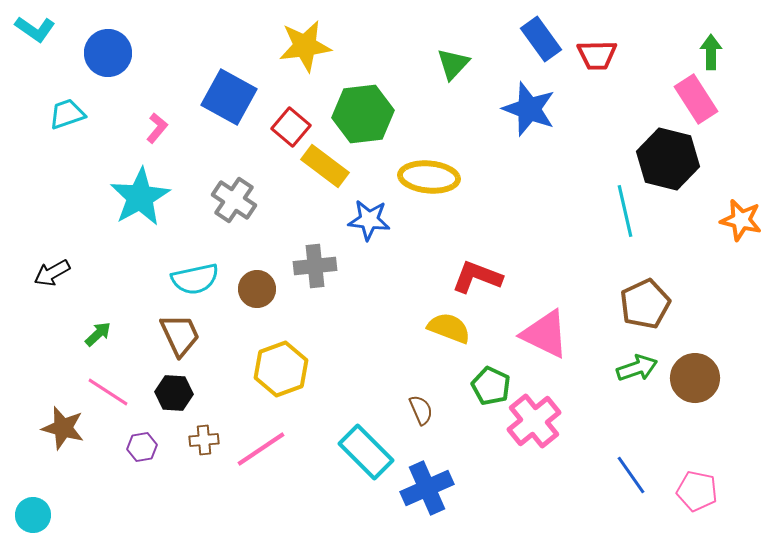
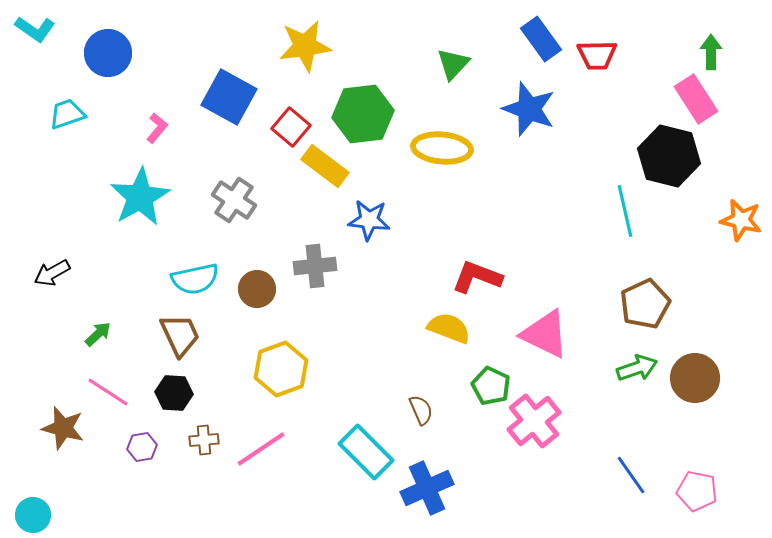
black hexagon at (668, 159): moved 1 px right, 3 px up
yellow ellipse at (429, 177): moved 13 px right, 29 px up
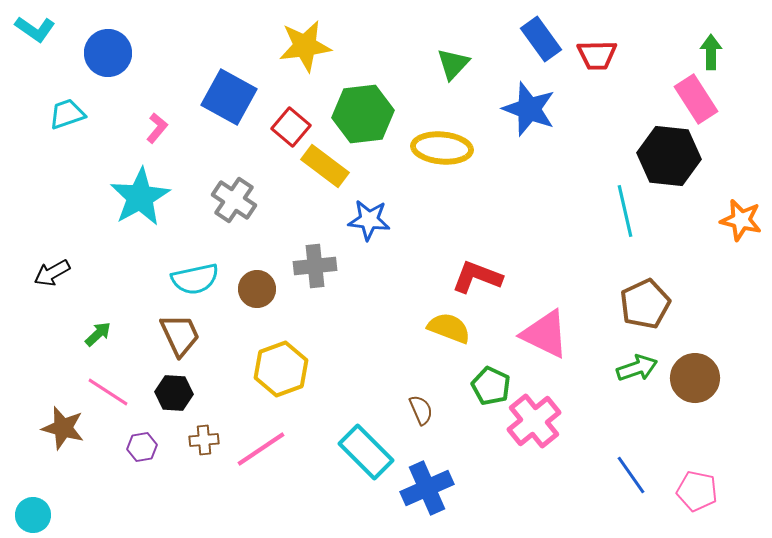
black hexagon at (669, 156): rotated 8 degrees counterclockwise
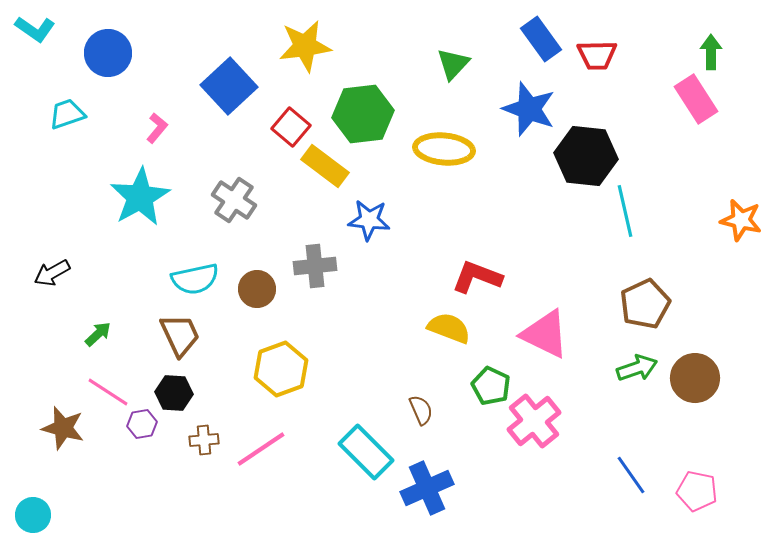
blue square at (229, 97): moved 11 px up; rotated 18 degrees clockwise
yellow ellipse at (442, 148): moved 2 px right, 1 px down
black hexagon at (669, 156): moved 83 px left
purple hexagon at (142, 447): moved 23 px up
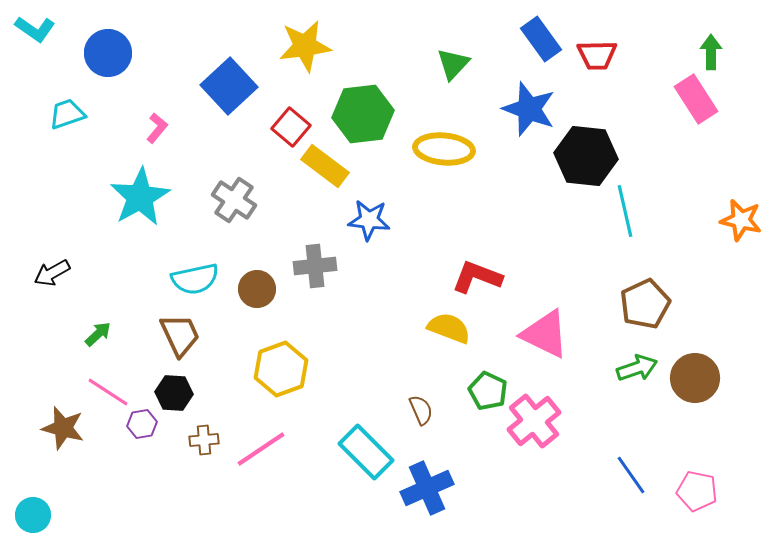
green pentagon at (491, 386): moved 3 px left, 5 px down
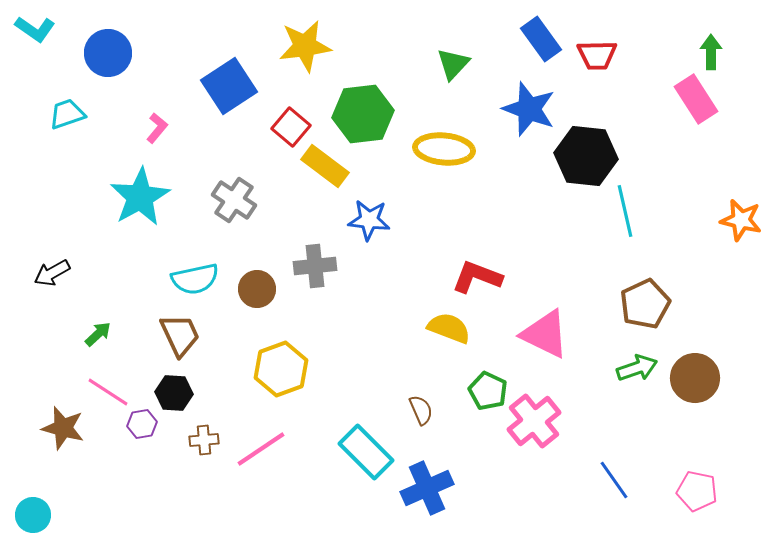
blue square at (229, 86): rotated 10 degrees clockwise
blue line at (631, 475): moved 17 px left, 5 px down
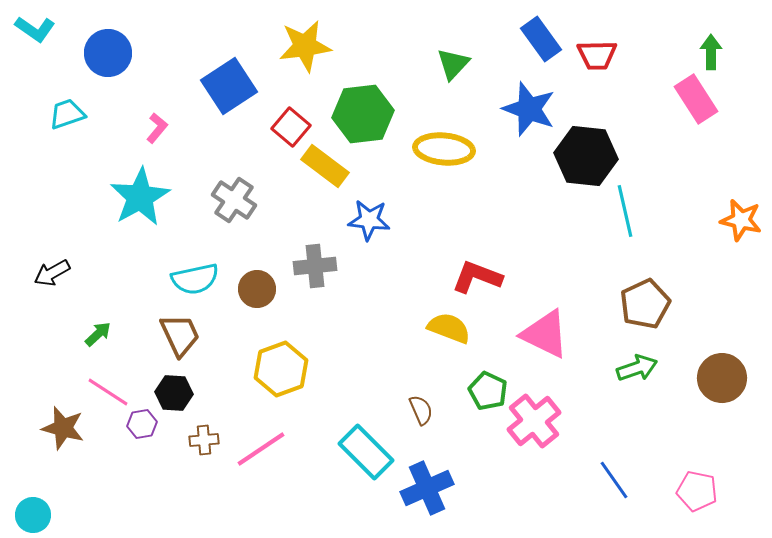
brown circle at (695, 378): moved 27 px right
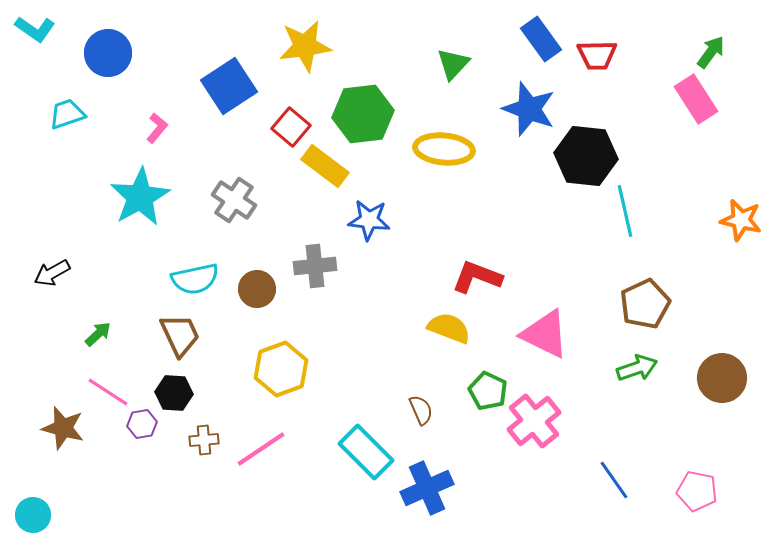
green arrow at (711, 52): rotated 36 degrees clockwise
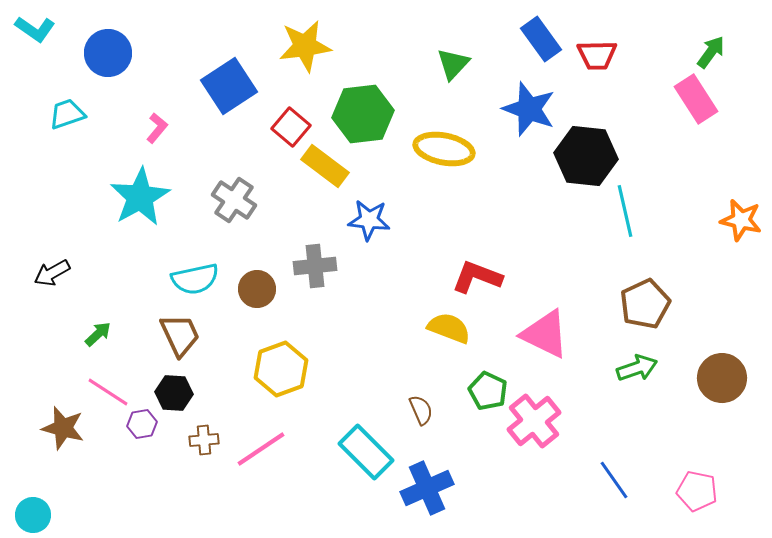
yellow ellipse at (444, 149): rotated 6 degrees clockwise
